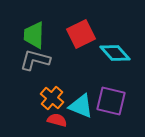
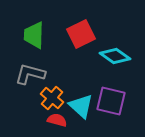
cyan diamond: moved 3 px down; rotated 12 degrees counterclockwise
gray L-shape: moved 5 px left, 14 px down
cyan triangle: rotated 20 degrees clockwise
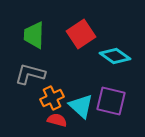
red square: rotated 8 degrees counterclockwise
orange cross: rotated 25 degrees clockwise
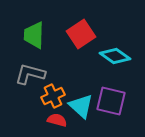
orange cross: moved 1 px right, 2 px up
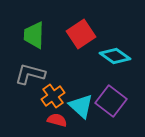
orange cross: rotated 10 degrees counterclockwise
purple square: rotated 24 degrees clockwise
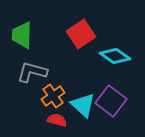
green trapezoid: moved 12 px left
gray L-shape: moved 2 px right, 2 px up
cyan triangle: moved 2 px right, 1 px up
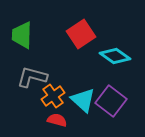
gray L-shape: moved 5 px down
cyan triangle: moved 5 px up
